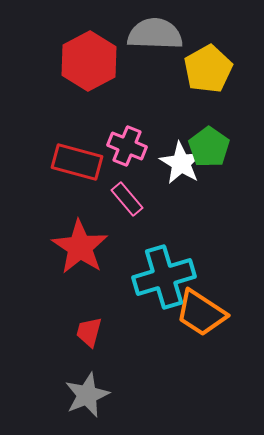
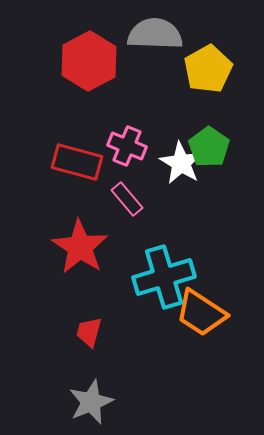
gray star: moved 4 px right, 7 px down
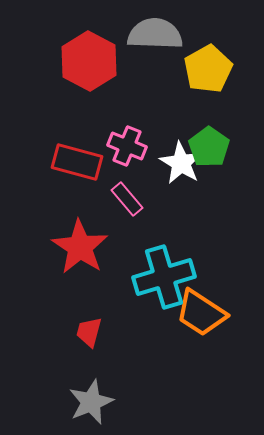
red hexagon: rotated 4 degrees counterclockwise
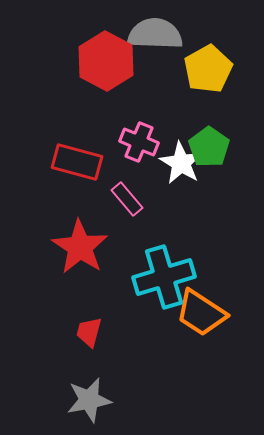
red hexagon: moved 17 px right
pink cross: moved 12 px right, 4 px up
gray star: moved 2 px left, 2 px up; rotated 12 degrees clockwise
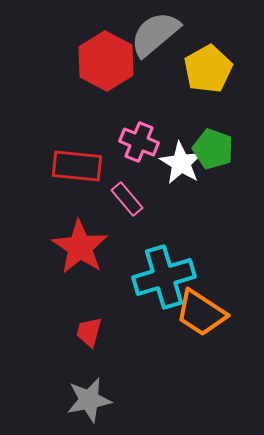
gray semicircle: rotated 42 degrees counterclockwise
green pentagon: moved 4 px right, 2 px down; rotated 15 degrees counterclockwise
red rectangle: moved 4 px down; rotated 9 degrees counterclockwise
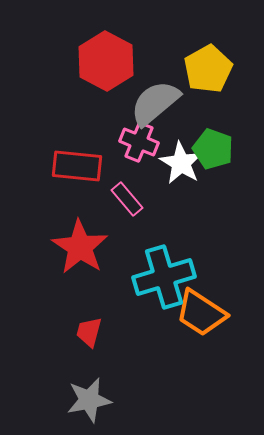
gray semicircle: moved 69 px down
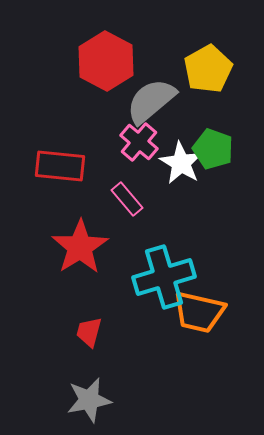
gray semicircle: moved 4 px left, 2 px up
pink cross: rotated 18 degrees clockwise
red rectangle: moved 17 px left
red star: rotated 6 degrees clockwise
orange trapezoid: moved 2 px left, 1 px up; rotated 20 degrees counterclockwise
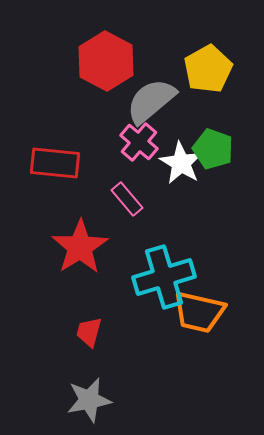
red rectangle: moved 5 px left, 3 px up
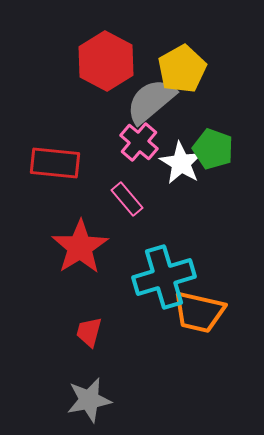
yellow pentagon: moved 26 px left
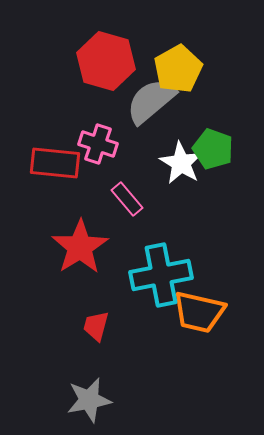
red hexagon: rotated 12 degrees counterclockwise
yellow pentagon: moved 4 px left
pink cross: moved 41 px left, 2 px down; rotated 21 degrees counterclockwise
cyan cross: moved 3 px left, 2 px up; rotated 6 degrees clockwise
red trapezoid: moved 7 px right, 6 px up
